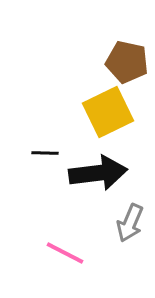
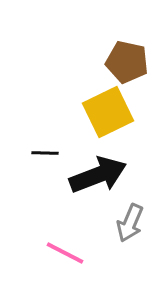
black arrow: moved 2 px down; rotated 14 degrees counterclockwise
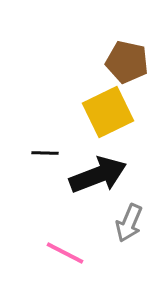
gray arrow: moved 1 px left
